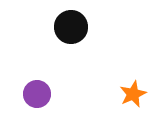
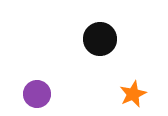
black circle: moved 29 px right, 12 px down
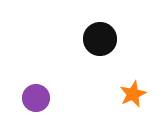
purple circle: moved 1 px left, 4 px down
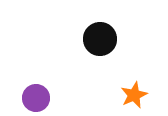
orange star: moved 1 px right, 1 px down
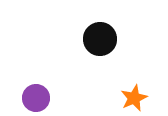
orange star: moved 3 px down
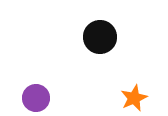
black circle: moved 2 px up
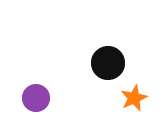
black circle: moved 8 px right, 26 px down
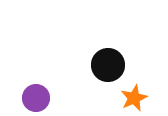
black circle: moved 2 px down
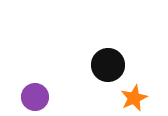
purple circle: moved 1 px left, 1 px up
